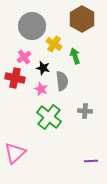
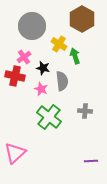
yellow cross: moved 5 px right
red cross: moved 2 px up
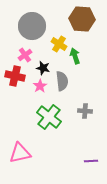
brown hexagon: rotated 25 degrees counterclockwise
pink cross: moved 1 px right, 2 px up
pink star: moved 1 px left, 3 px up; rotated 16 degrees clockwise
pink triangle: moved 5 px right; rotated 30 degrees clockwise
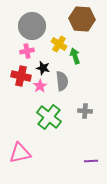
pink cross: moved 2 px right, 4 px up; rotated 24 degrees clockwise
red cross: moved 6 px right
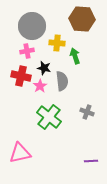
yellow cross: moved 2 px left, 1 px up; rotated 28 degrees counterclockwise
black star: moved 1 px right
gray cross: moved 2 px right, 1 px down; rotated 16 degrees clockwise
